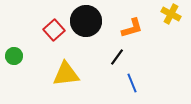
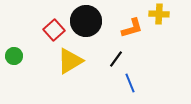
yellow cross: moved 12 px left; rotated 24 degrees counterclockwise
black line: moved 1 px left, 2 px down
yellow triangle: moved 4 px right, 13 px up; rotated 24 degrees counterclockwise
blue line: moved 2 px left
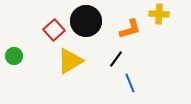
orange L-shape: moved 2 px left, 1 px down
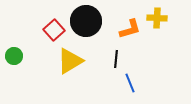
yellow cross: moved 2 px left, 4 px down
black line: rotated 30 degrees counterclockwise
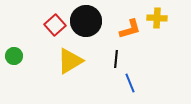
red square: moved 1 px right, 5 px up
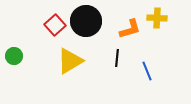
black line: moved 1 px right, 1 px up
blue line: moved 17 px right, 12 px up
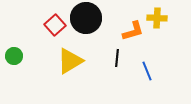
black circle: moved 3 px up
orange L-shape: moved 3 px right, 2 px down
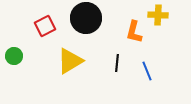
yellow cross: moved 1 px right, 3 px up
red square: moved 10 px left, 1 px down; rotated 15 degrees clockwise
orange L-shape: moved 1 px right, 1 px down; rotated 120 degrees clockwise
black line: moved 5 px down
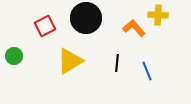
orange L-shape: moved 4 px up; rotated 125 degrees clockwise
